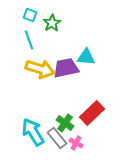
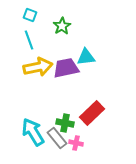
green star: moved 10 px right, 3 px down
cyan triangle: rotated 12 degrees counterclockwise
yellow arrow: moved 2 px left, 2 px up; rotated 28 degrees counterclockwise
green cross: rotated 24 degrees counterclockwise
pink cross: rotated 16 degrees counterclockwise
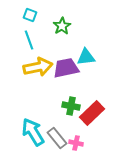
green cross: moved 6 px right, 17 px up
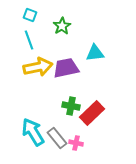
cyan triangle: moved 9 px right, 4 px up
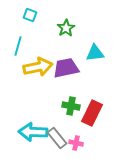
green star: moved 4 px right, 2 px down
cyan line: moved 11 px left, 6 px down; rotated 36 degrees clockwise
red rectangle: rotated 20 degrees counterclockwise
cyan arrow: rotated 56 degrees counterclockwise
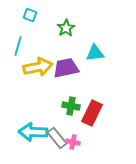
pink cross: moved 3 px left, 1 px up
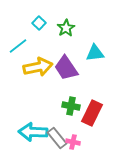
cyan square: moved 9 px right, 8 px down; rotated 24 degrees clockwise
cyan line: rotated 36 degrees clockwise
purple trapezoid: rotated 112 degrees counterclockwise
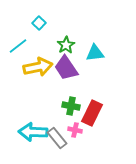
green star: moved 17 px down
pink cross: moved 2 px right, 12 px up
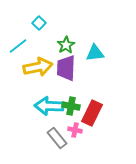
purple trapezoid: rotated 36 degrees clockwise
cyan arrow: moved 16 px right, 26 px up
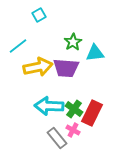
cyan square: moved 8 px up; rotated 16 degrees clockwise
green star: moved 7 px right, 3 px up
purple trapezoid: rotated 88 degrees counterclockwise
green cross: moved 3 px right, 3 px down; rotated 24 degrees clockwise
pink cross: moved 2 px left; rotated 16 degrees clockwise
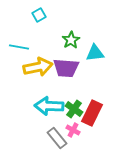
green star: moved 2 px left, 2 px up
cyan line: moved 1 px right, 1 px down; rotated 48 degrees clockwise
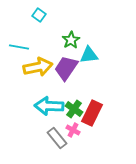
cyan square: rotated 24 degrees counterclockwise
cyan triangle: moved 6 px left, 2 px down
purple trapezoid: rotated 120 degrees clockwise
